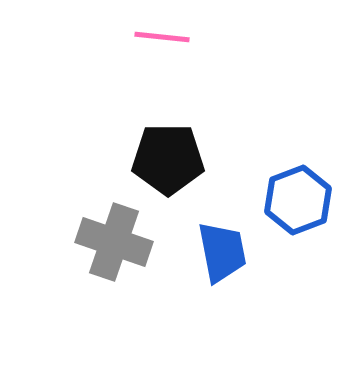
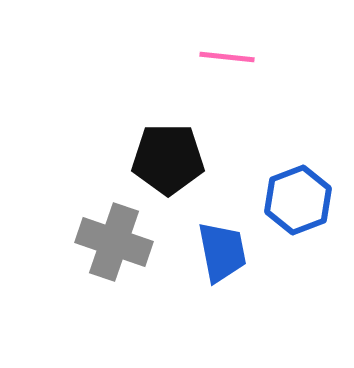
pink line: moved 65 px right, 20 px down
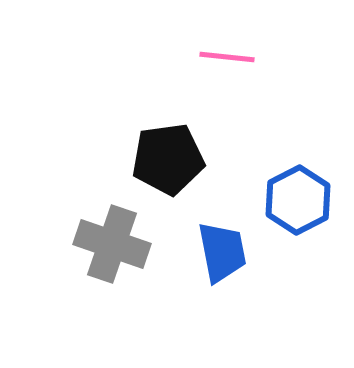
black pentagon: rotated 8 degrees counterclockwise
blue hexagon: rotated 6 degrees counterclockwise
gray cross: moved 2 px left, 2 px down
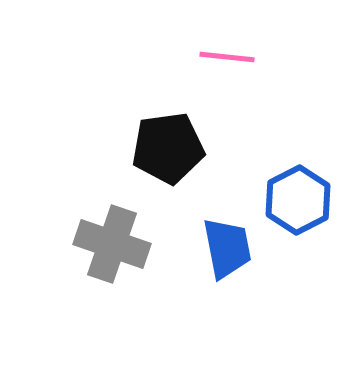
black pentagon: moved 11 px up
blue trapezoid: moved 5 px right, 4 px up
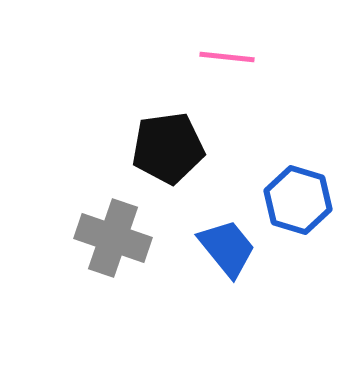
blue hexagon: rotated 16 degrees counterclockwise
gray cross: moved 1 px right, 6 px up
blue trapezoid: rotated 28 degrees counterclockwise
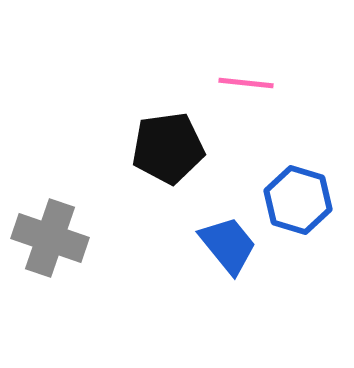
pink line: moved 19 px right, 26 px down
gray cross: moved 63 px left
blue trapezoid: moved 1 px right, 3 px up
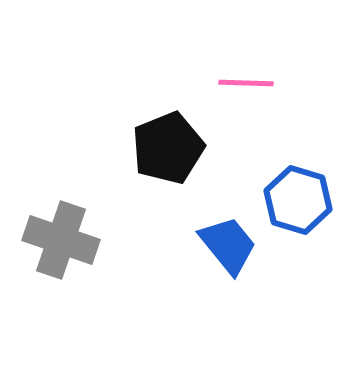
pink line: rotated 4 degrees counterclockwise
black pentagon: rotated 14 degrees counterclockwise
gray cross: moved 11 px right, 2 px down
